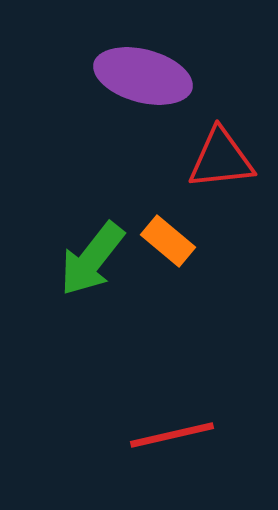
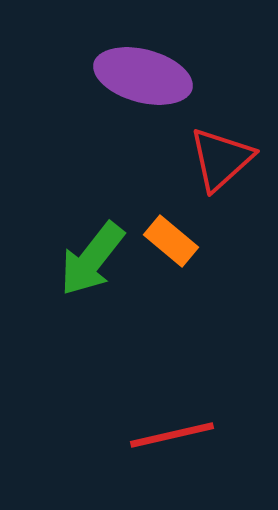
red triangle: rotated 36 degrees counterclockwise
orange rectangle: moved 3 px right
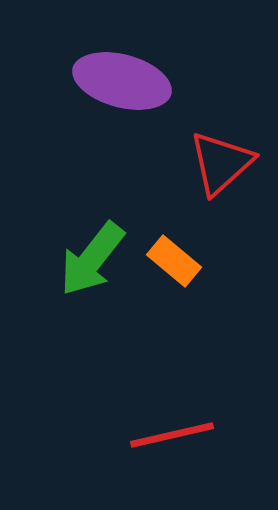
purple ellipse: moved 21 px left, 5 px down
red triangle: moved 4 px down
orange rectangle: moved 3 px right, 20 px down
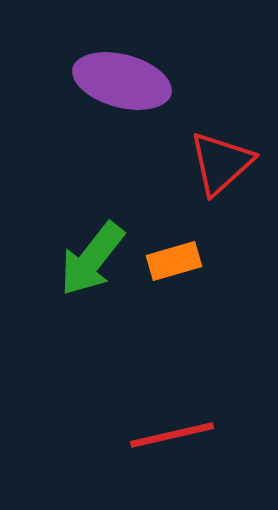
orange rectangle: rotated 56 degrees counterclockwise
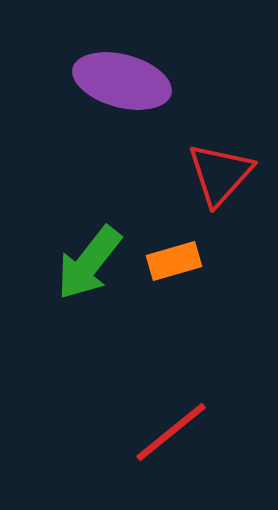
red triangle: moved 1 px left, 11 px down; rotated 6 degrees counterclockwise
green arrow: moved 3 px left, 4 px down
red line: moved 1 px left, 3 px up; rotated 26 degrees counterclockwise
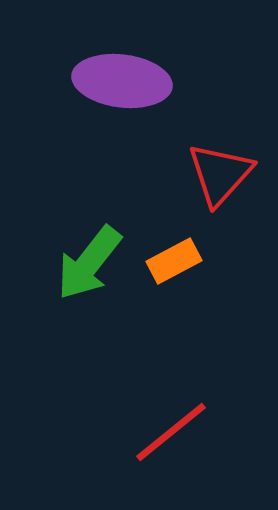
purple ellipse: rotated 8 degrees counterclockwise
orange rectangle: rotated 12 degrees counterclockwise
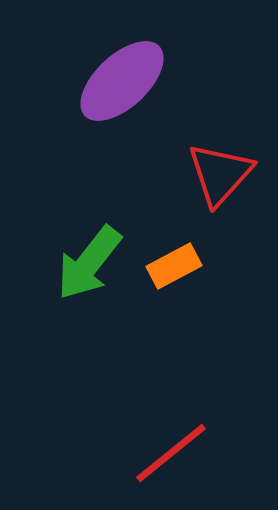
purple ellipse: rotated 50 degrees counterclockwise
orange rectangle: moved 5 px down
red line: moved 21 px down
